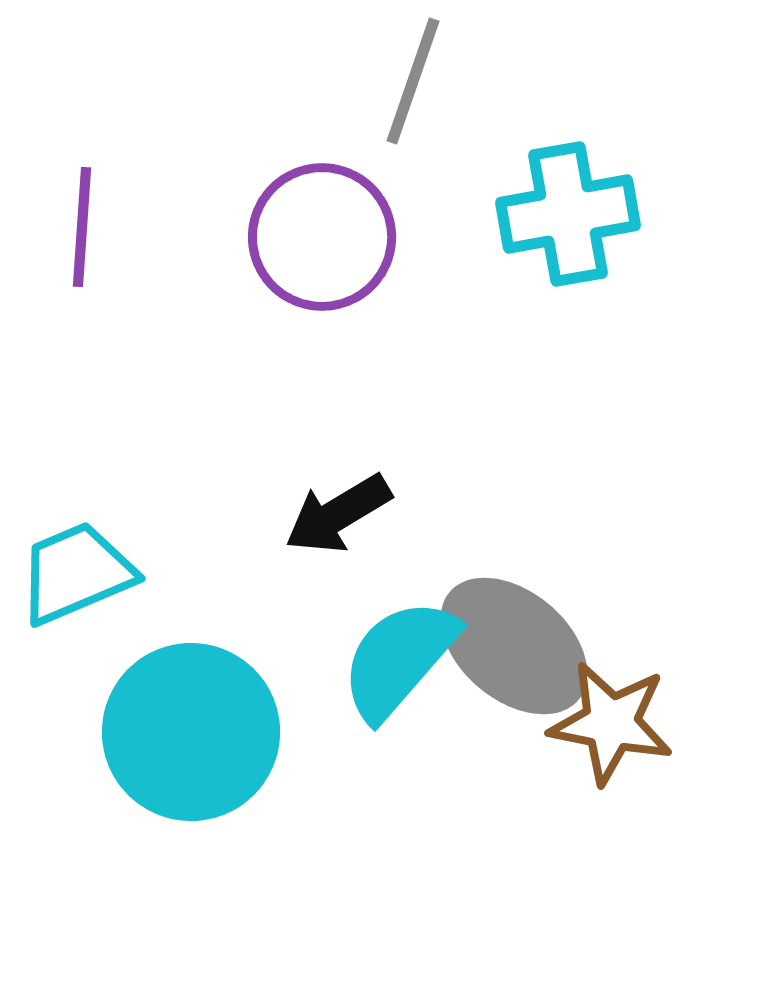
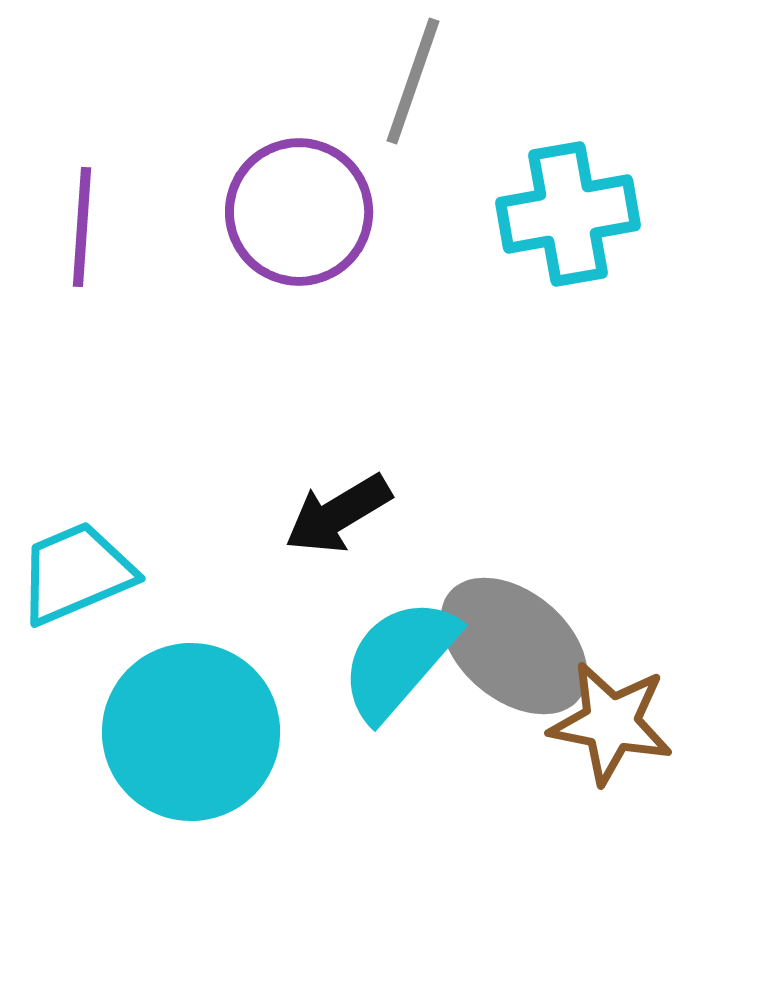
purple circle: moved 23 px left, 25 px up
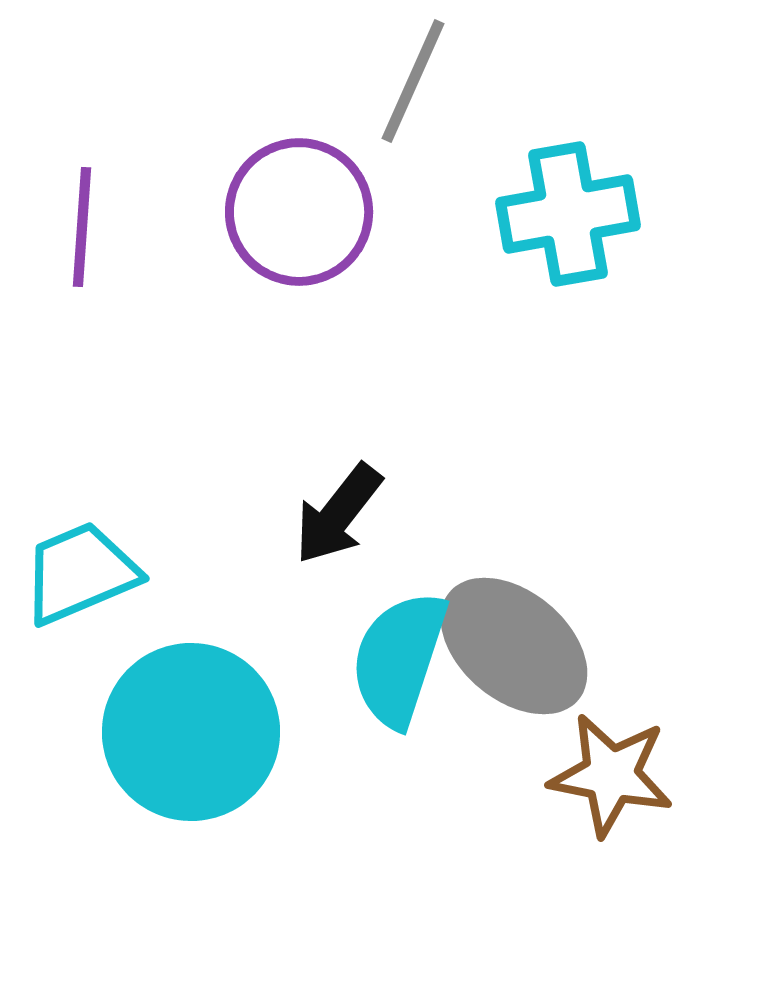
gray line: rotated 5 degrees clockwise
black arrow: rotated 21 degrees counterclockwise
cyan trapezoid: moved 4 px right
cyan semicircle: rotated 23 degrees counterclockwise
brown star: moved 52 px down
